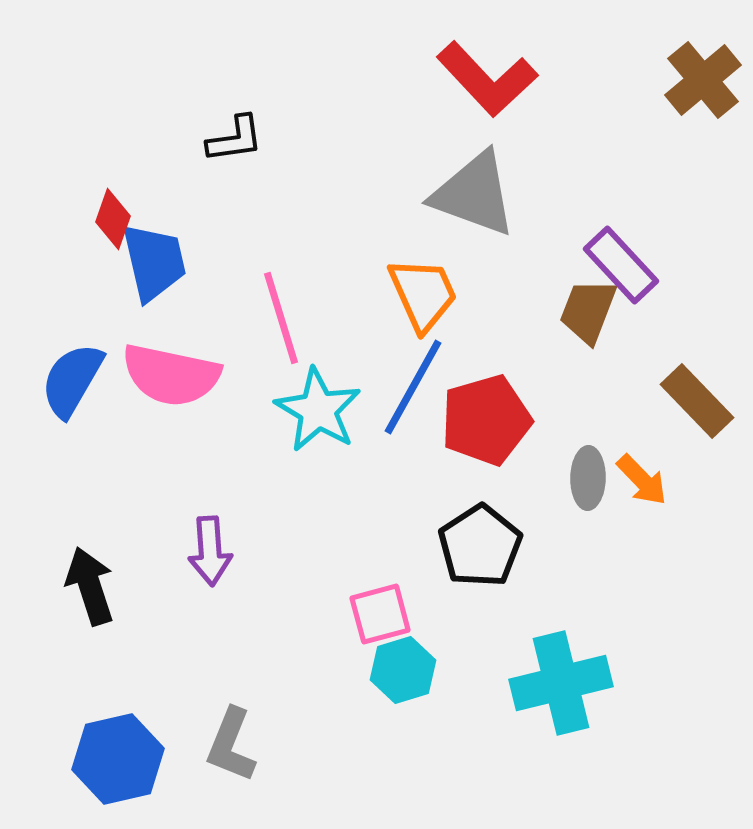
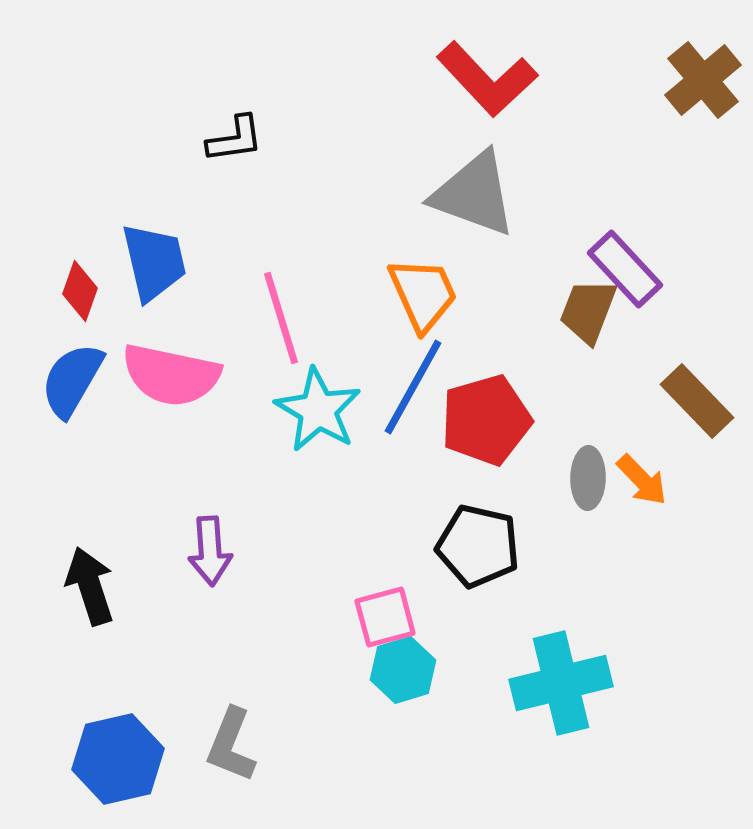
red diamond: moved 33 px left, 72 px down
purple rectangle: moved 4 px right, 4 px down
black pentagon: moved 2 px left; rotated 26 degrees counterclockwise
pink square: moved 5 px right, 3 px down
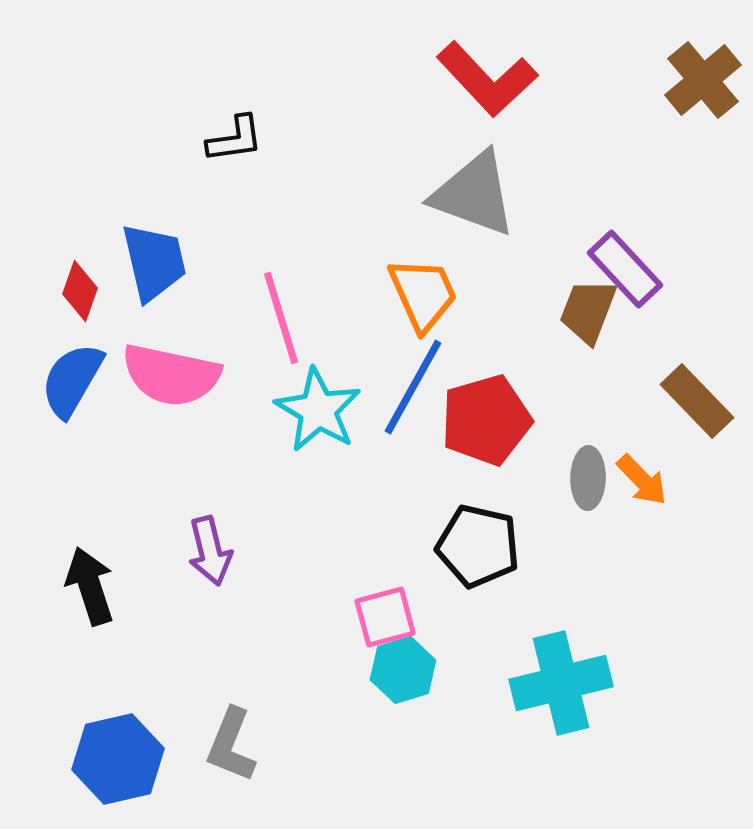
purple arrow: rotated 10 degrees counterclockwise
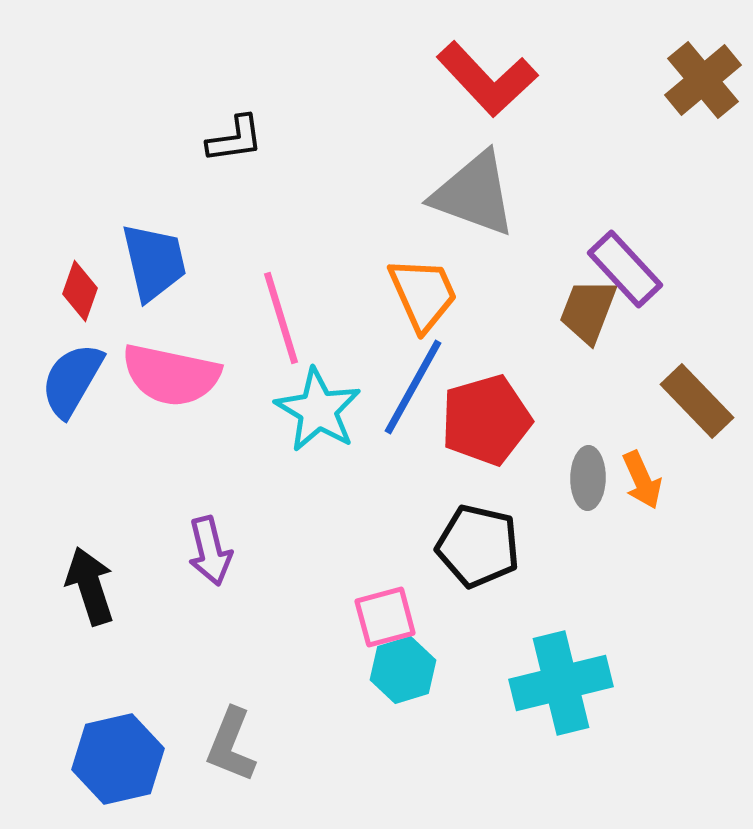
orange arrow: rotated 20 degrees clockwise
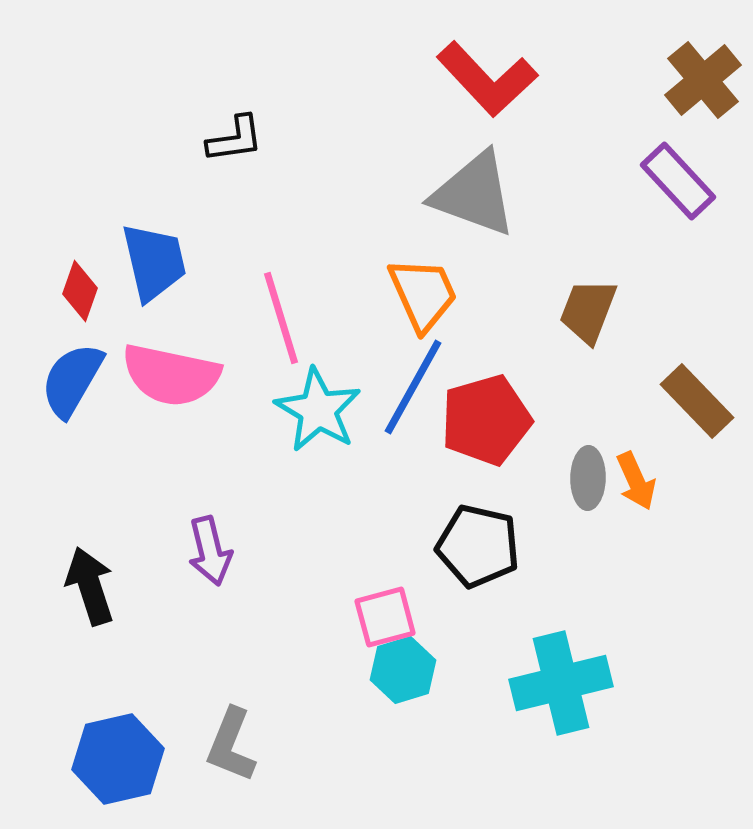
purple rectangle: moved 53 px right, 88 px up
orange arrow: moved 6 px left, 1 px down
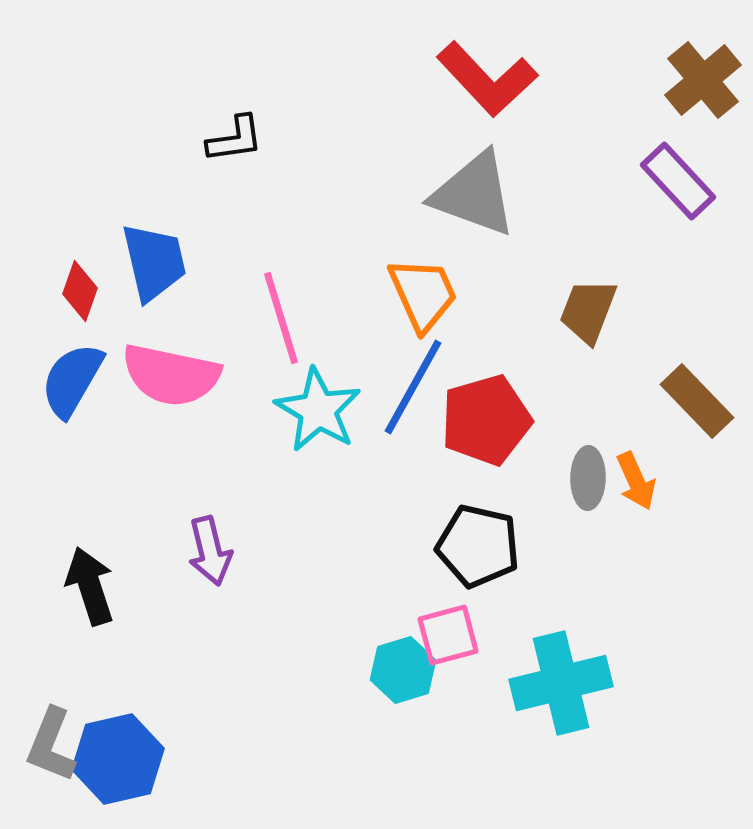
pink square: moved 63 px right, 18 px down
gray L-shape: moved 180 px left
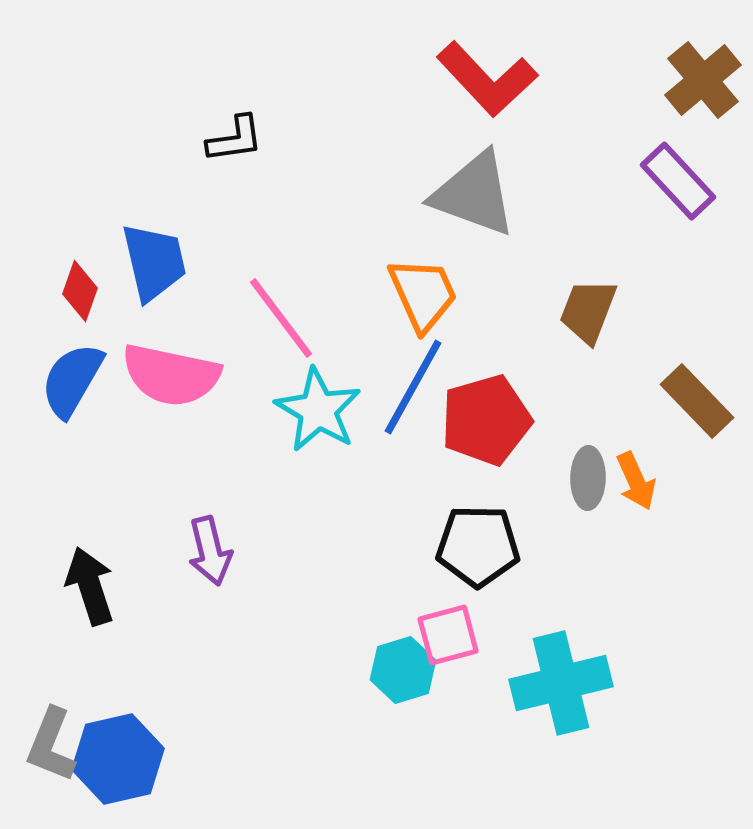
pink line: rotated 20 degrees counterclockwise
black pentagon: rotated 12 degrees counterclockwise
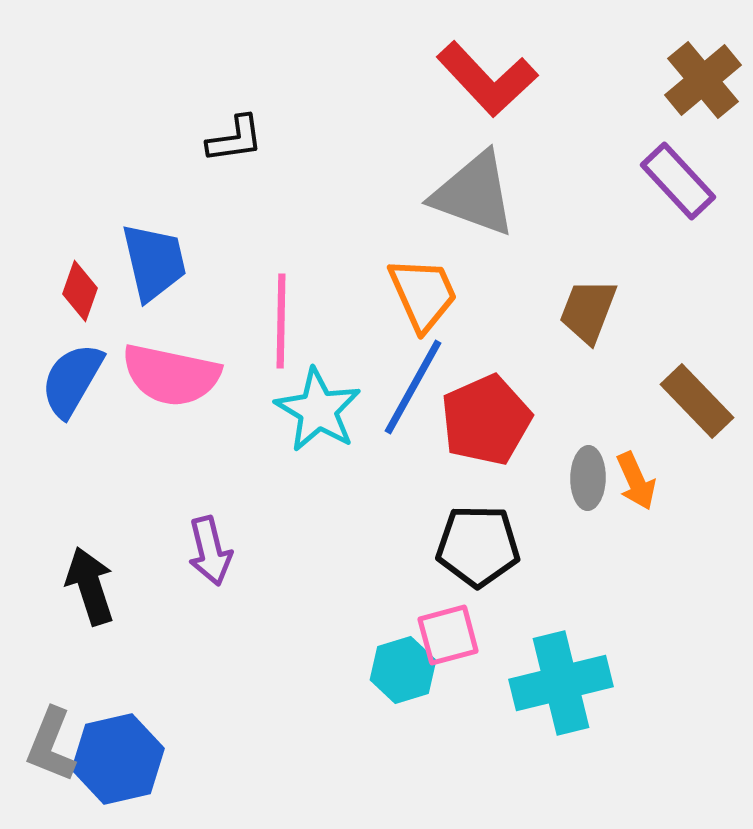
pink line: moved 3 px down; rotated 38 degrees clockwise
red pentagon: rotated 8 degrees counterclockwise
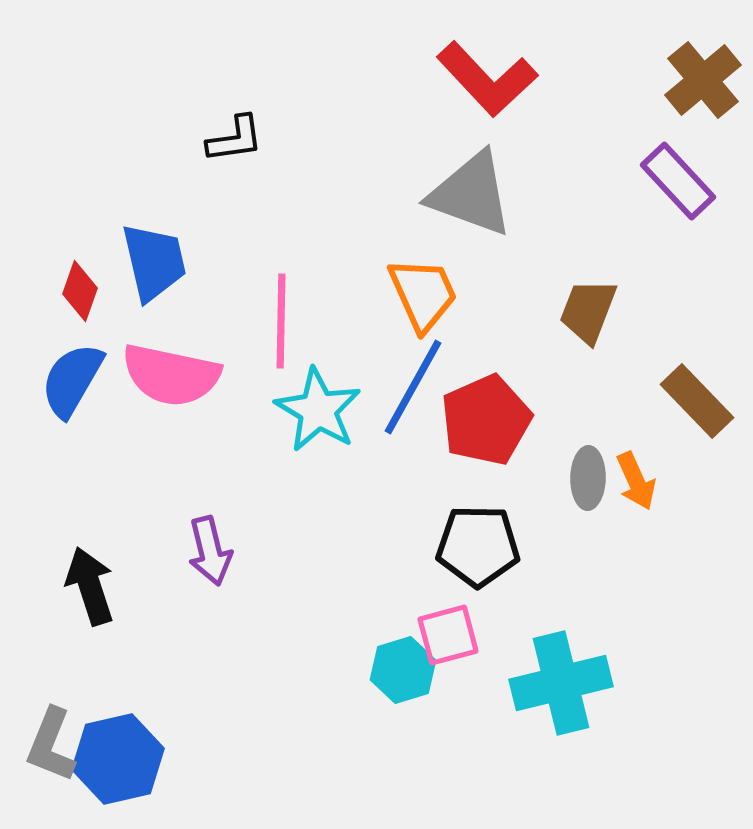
gray triangle: moved 3 px left
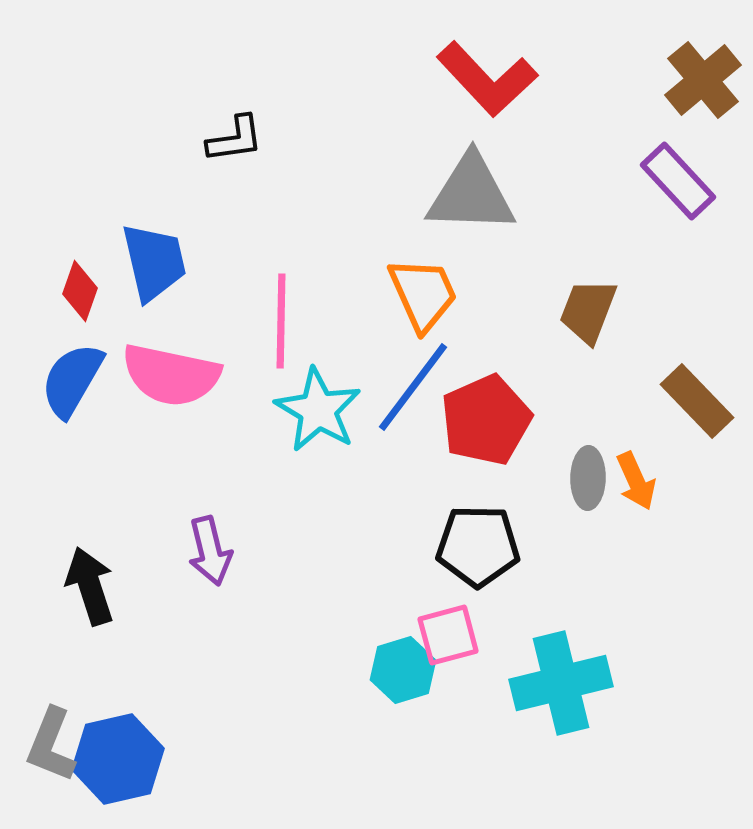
gray triangle: rotated 18 degrees counterclockwise
blue line: rotated 8 degrees clockwise
